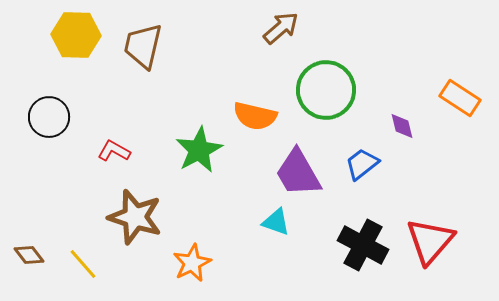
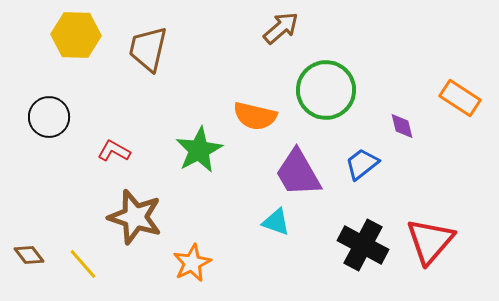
brown trapezoid: moved 5 px right, 3 px down
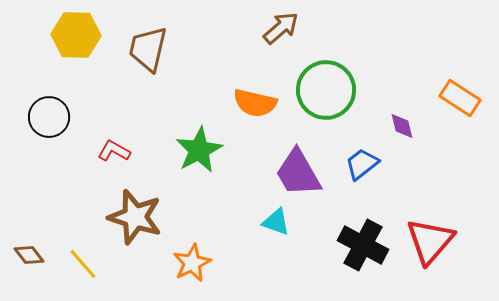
orange semicircle: moved 13 px up
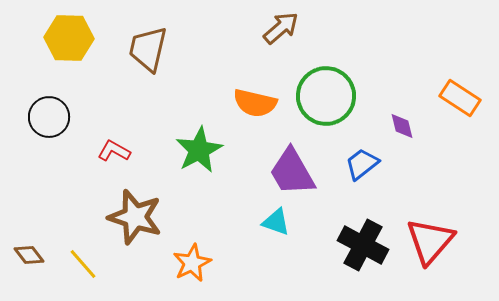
yellow hexagon: moved 7 px left, 3 px down
green circle: moved 6 px down
purple trapezoid: moved 6 px left, 1 px up
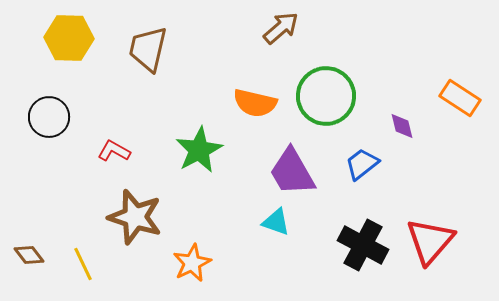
yellow line: rotated 16 degrees clockwise
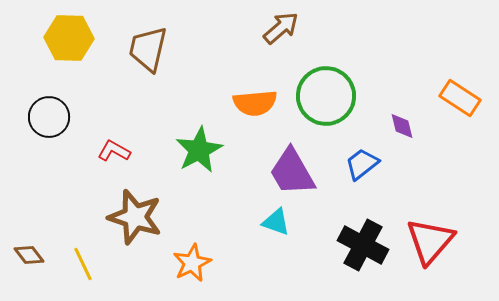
orange semicircle: rotated 18 degrees counterclockwise
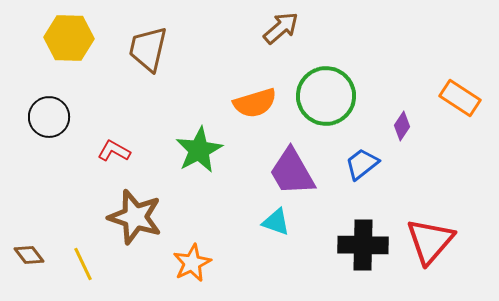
orange semicircle: rotated 12 degrees counterclockwise
purple diamond: rotated 48 degrees clockwise
black cross: rotated 27 degrees counterclockwise
